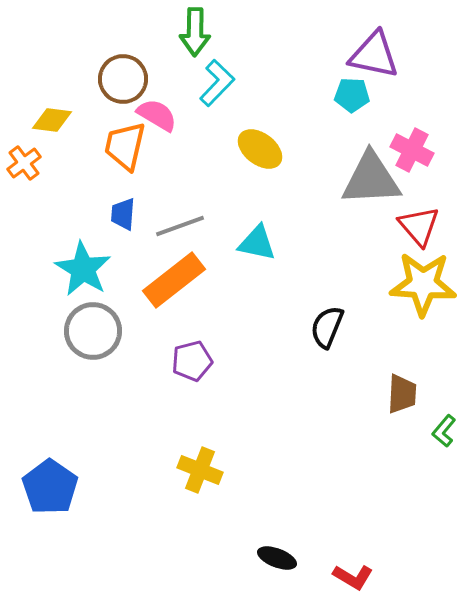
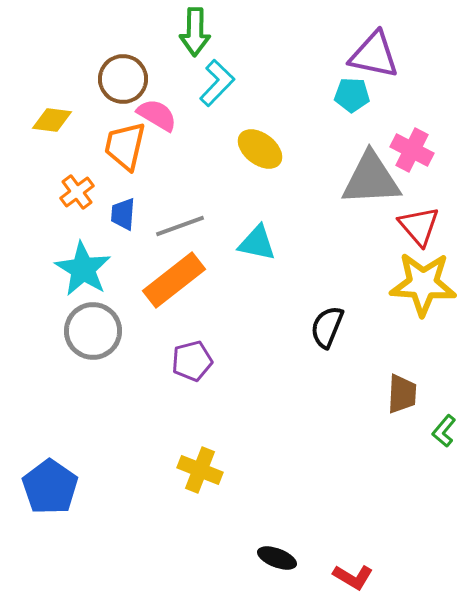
orange cross: moved 53 px right, 29 px down
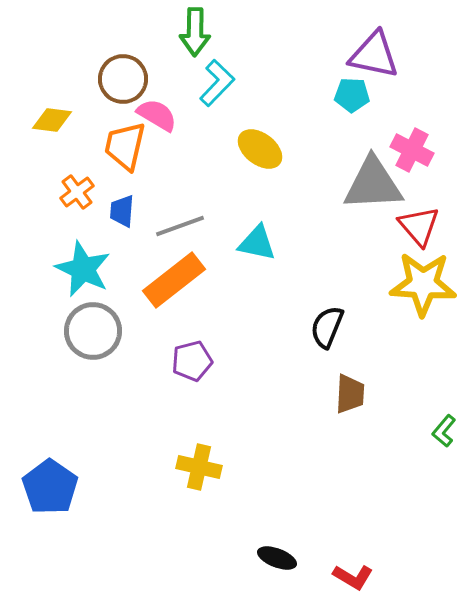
gray triangle: moved 2 px right, 5 px down
blue trapezoid: moved 1 px left, 3 px up
cyan star: rotated 6 degrees counterclockwise
brown trapezoid: moved 52 px left
yellow cross: moved 1 px left, 3 px up; rotated 9 degrees counterclockwise
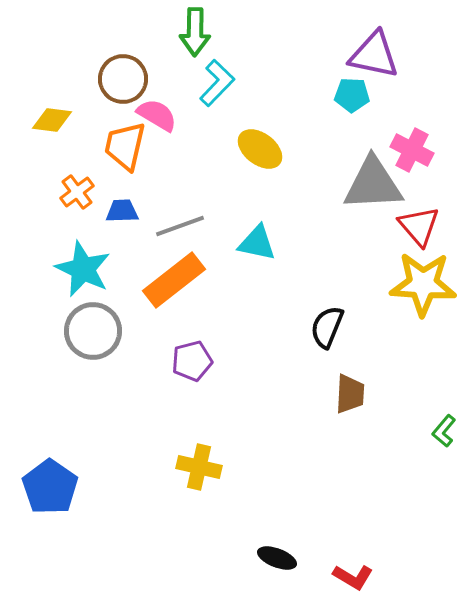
blue trapezoid: rotated 84 degrees clockwise
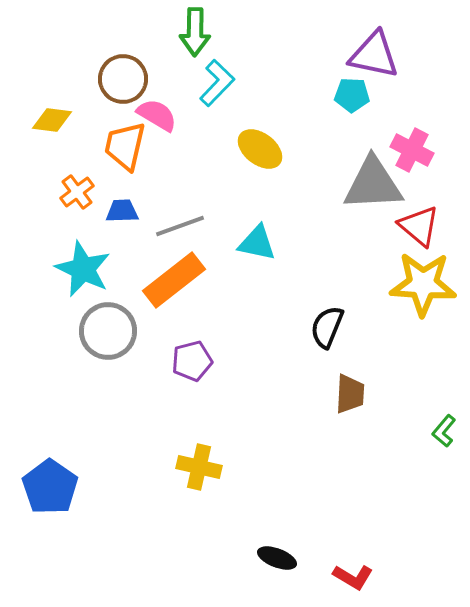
red triangle: rotated 9 degrees counterclockwise
gray circle: moved 15 px right
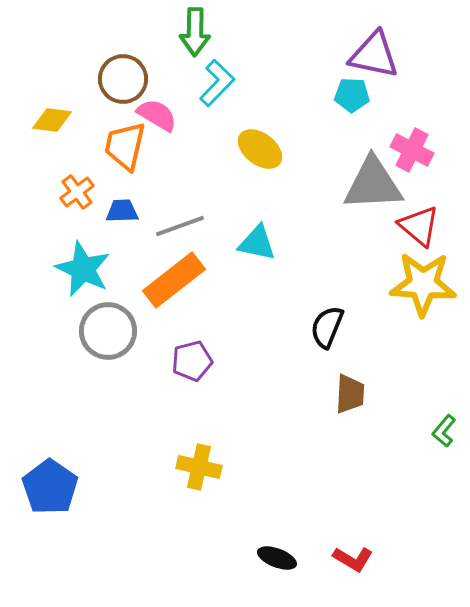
red L-shape: moved 18 px up
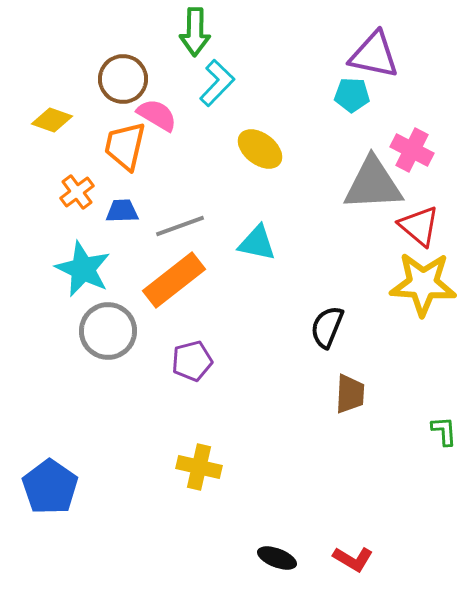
yellow diamond: rotated 12 degrees clockwise
green L-shape: rotated 136 degrees clockwise
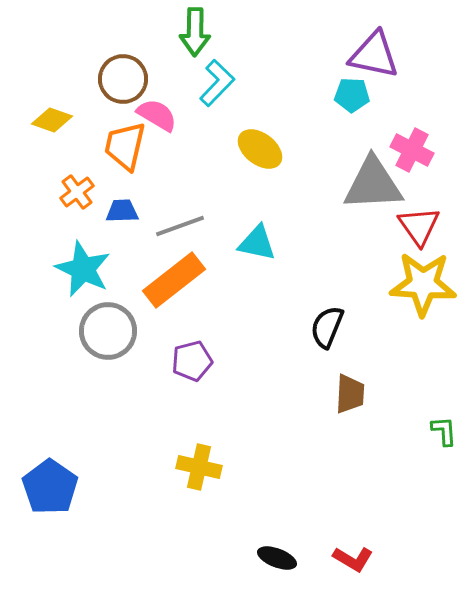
red triangle: rotated 15 degrees clockwise
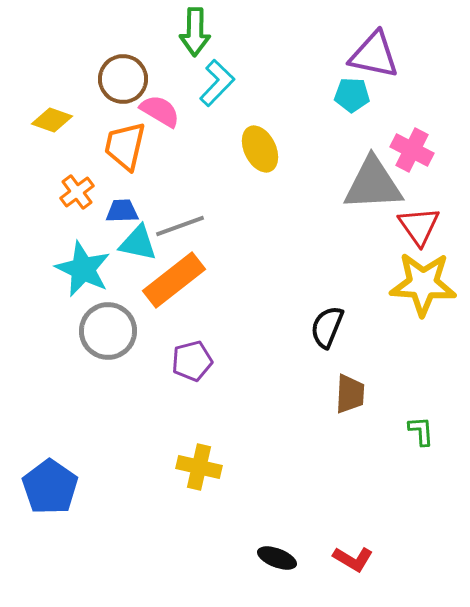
pink semicircle: moved 3 px right, 4 px up
yellow ellipse: rotated 27 degrees clockwise
cyan triangle: moved 119 px left
green L-shape: moved 23 px left
